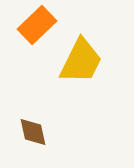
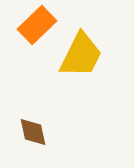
yellow trapezoid: moved 6 px up
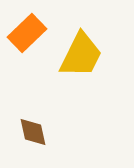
orange rectangle: moved 10 px left, 8 px down
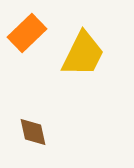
yellow trapezoid: moved 2 px right, 1 px up
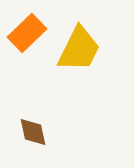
yellow trapezoid: moved 4 px left, 5 px up
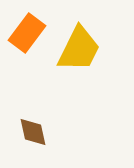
orange rectangle: rotated 9 degrees counterclockwise
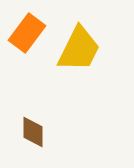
brown diamond: rotated 12 degrees clockwise
